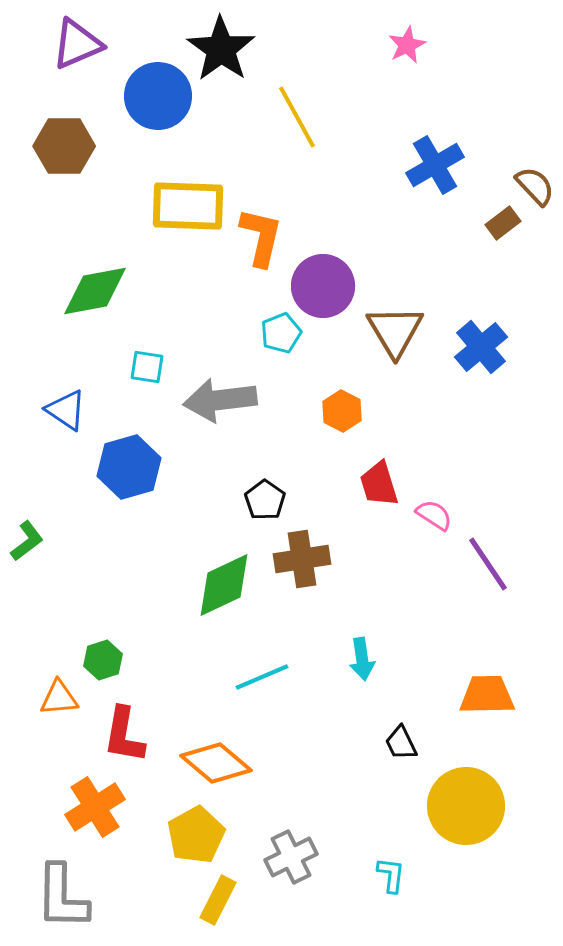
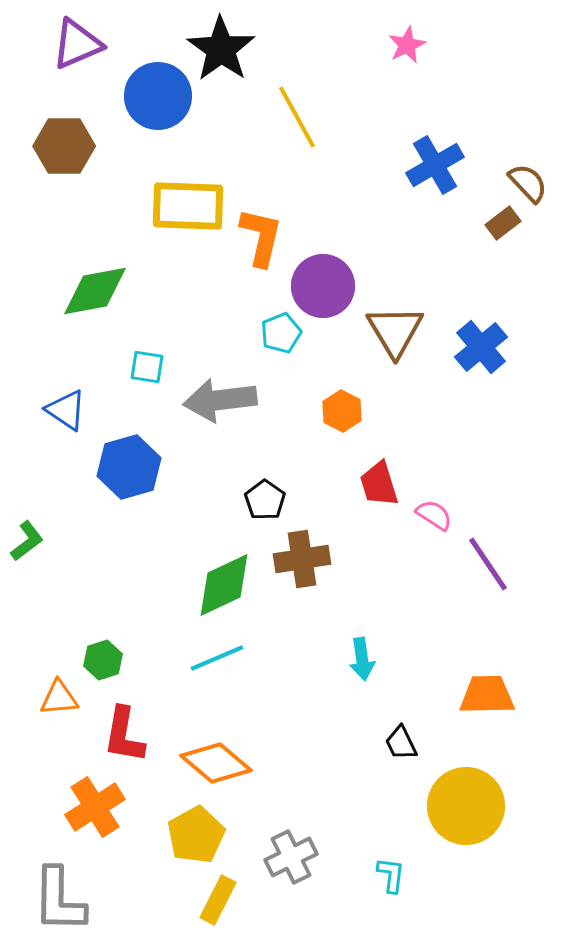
brown semicircle at (535, 186): moved 7 px left, 3 px up
cyan line at (262, 677): moved 45 px left, 19 px up
gray L-shape at (62, 897): moved 3 px left, 3 px down
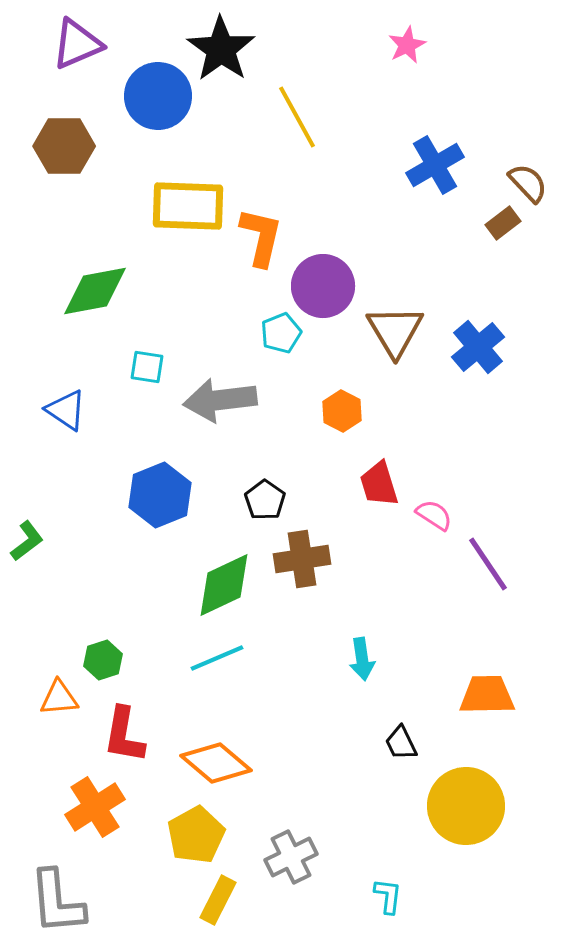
blue cross at (481, 347): moved 3 px left
blue hexagon at (129, 467): moved 31 px right, 28 px down; rotated 6 degrees counterclockwise
cyan L-shape at (391, 875): moved 3 px left, 21 px down
gray L-shape at (59, 900): moved 2 px left, 2 px down; rotated 6 degrees counterclockwise
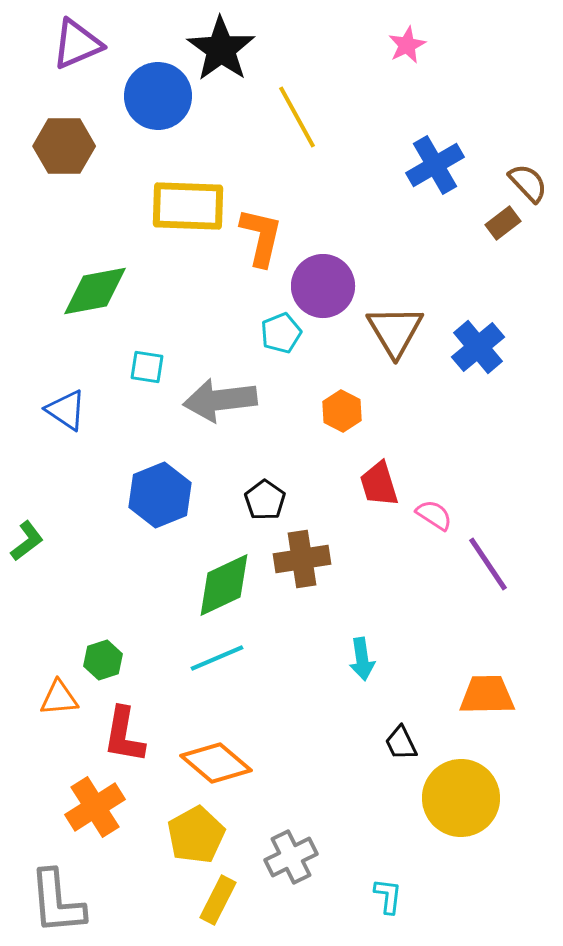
yellow circle at (466, 806): moved 5 px left, 8 px up
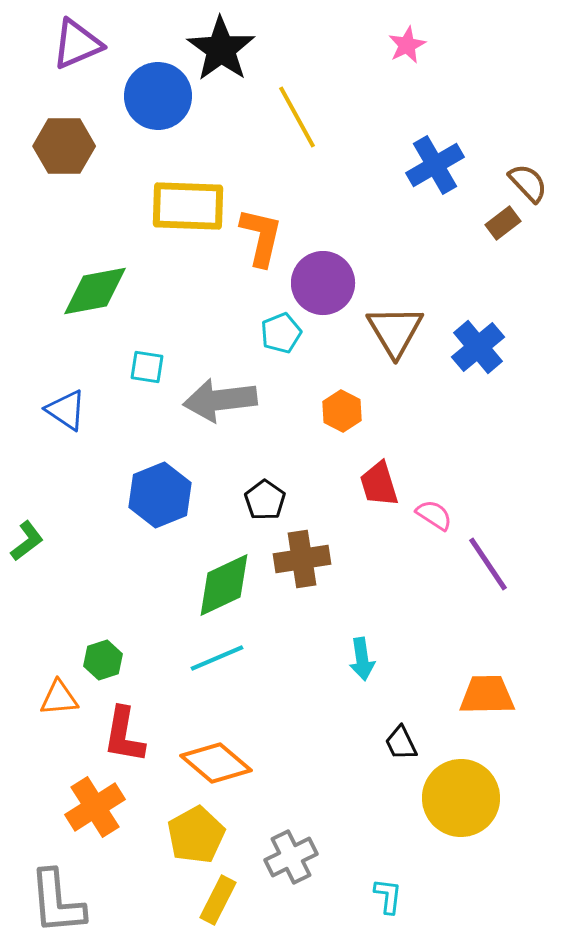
purple circle at (323, 286): moved 3 px up
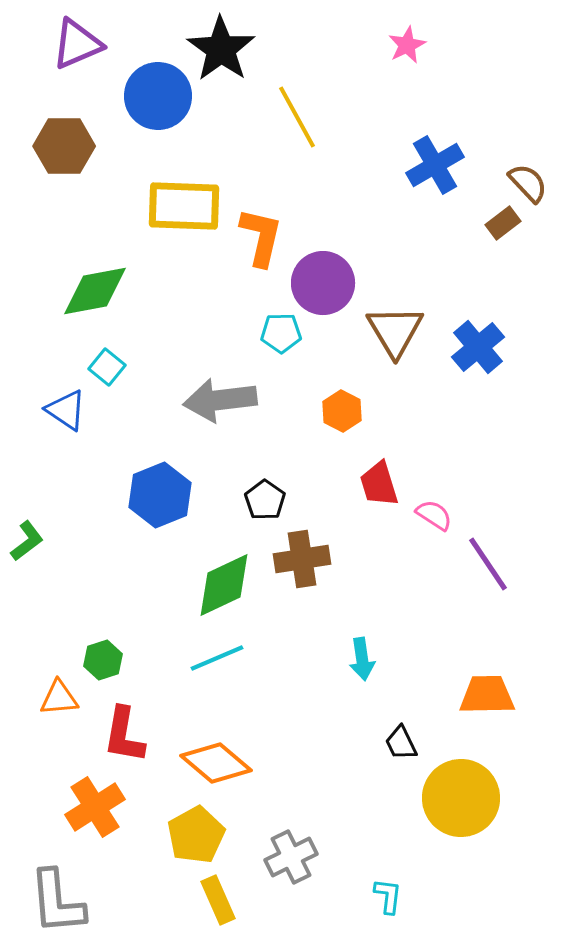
yellow rectangle at (188, 206): moved 4 px left
cyan pentagon at (281, 333): rotated 21 degrees clockwise
cyan square at (147, 367): moved 40 px left; rotated 30 degrees clockwise
yellow rectangle at (218, 900): rotated 51 degrees counterclockwise
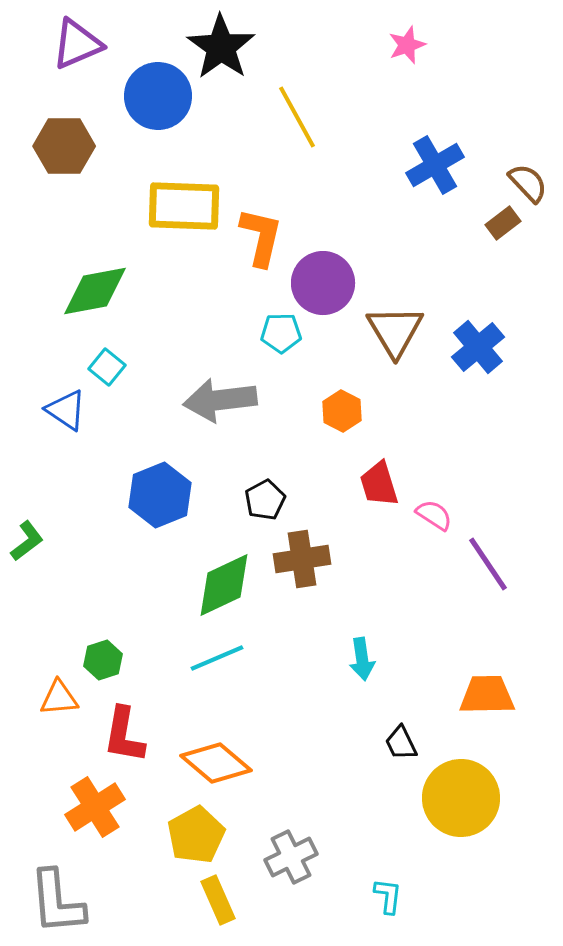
pink star at (407, 45): rotated 6 degrees clockwise
black star at (221, 49): moved 2 px up
black pentagon at (265, 500): rotated 9 degrees clockwise
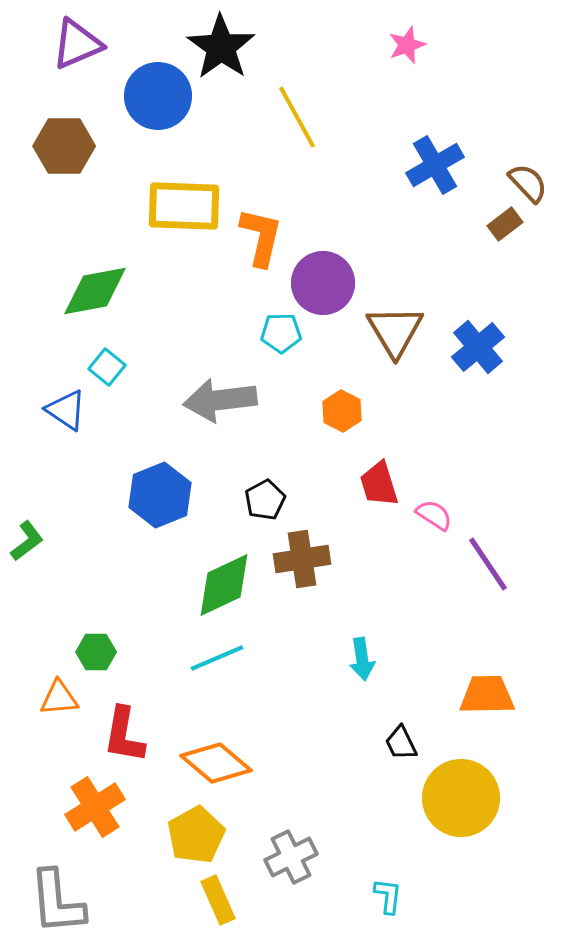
brown rectangle at (503, 223): moved 2 px right, 1 px down
green hexagon at (103, 660): moved 7 px left, 8 px up; rotated 18 degrees clockwise
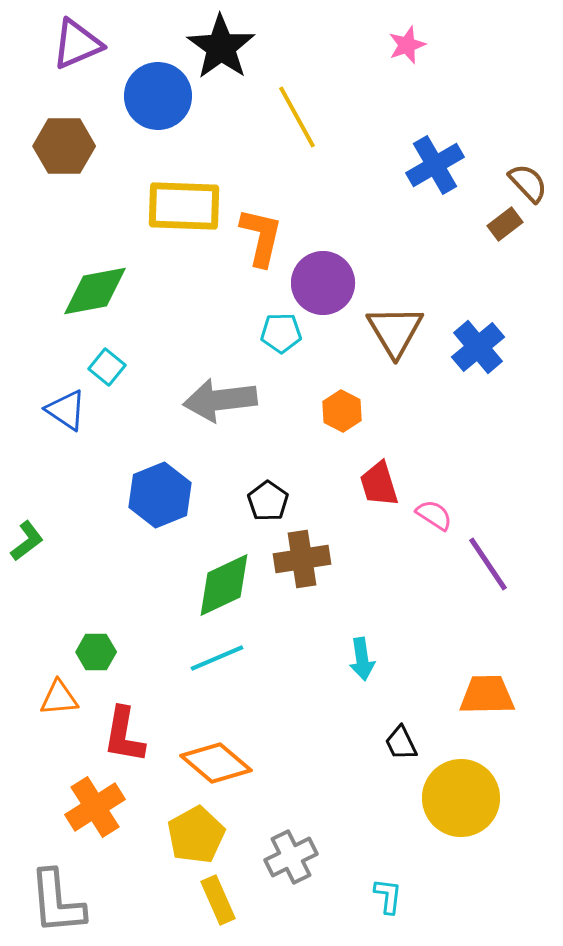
black pentagon at (265, 500): moved 3 px right, 1 px down; rotated 9 degrees counterclockwise
